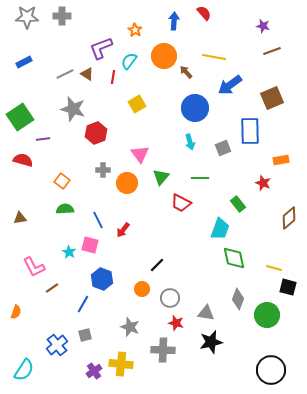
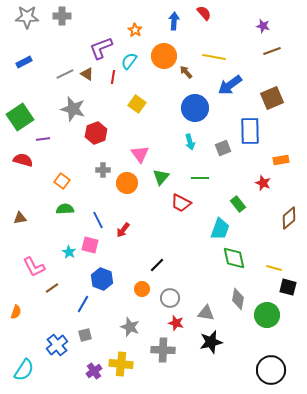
yellow square at (137, 104): rotated 24 degrees counterclockwise
gray diamond at (238, 299): rotated 10 degrees counterclockwise
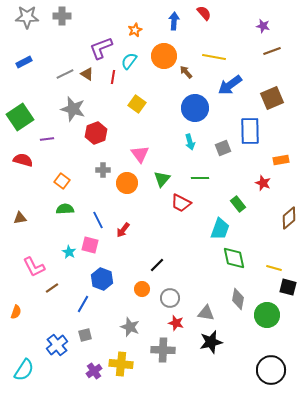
orange star at (135, 30): rotated 16 degrees clockwise
purple line at (43, 139): moved 4 px right
green triangle at (161, 177): moved 1 px right, 2 px down
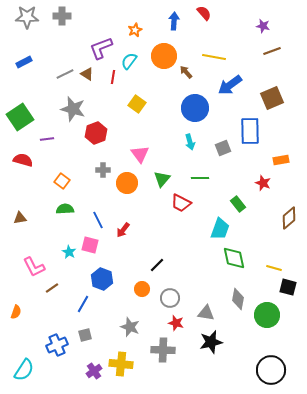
blue cross at (57, 345): rotated 15 degrees clockwise
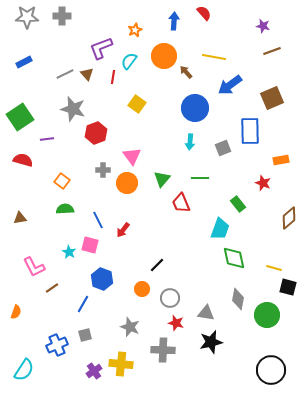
brown triangle at (87, 74): rotated 16 degrees clockwise
cyan arrow at (190, 142): rotated 21 degrees clockwise
pink triangle at (140, 154): moved 8 px left, 2 px down
red trapezoid at (181, 203): rotated 40 degrees clockwise
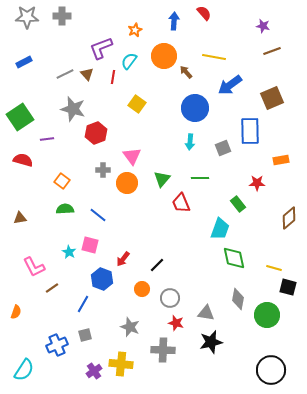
red star at (263, 183): moved 6 px left; rotated 21 degrees counterclockwise
blue line at (98, 220): moved 5 px up; rotated 24 degrees counterclockwise
red arrow at (123, 230): moved 29 px down
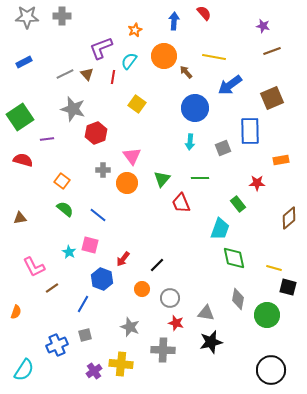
green semicircle at (65, 209): rotated 42 degrees clockwise
